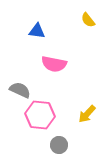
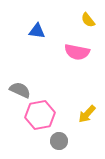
pink semicircle: moved 23 px right, 12 px up
pink hexagon: rotated 16 degrees counterclockwise
gray circle: moved 4 px up
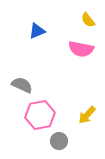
blue triangle: rotated 30 degrees counterclockwise
pink semicircle: moved 4 px right, 3 px up
gray semicircle: moved 2 px right, 5 px up
yellow arrow: moved 1 px down
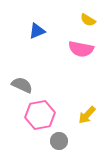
yellow semicircle: rotated 21 degrees counterclockwise
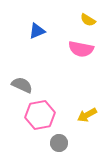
yellow arrow: rotated 18 degrees clockwise
gray circle: moved 2 px down
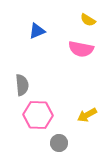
gray semicircle: rotated 60 degrees clockwise
pink hexagon: moved 2 px left; rotated 12 degrees clockwise
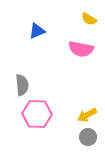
yellow semicircle: moved 1 px right, 1 px up
pink hexagon: moved 1 px left, 1 px up
gray circle: moved 29 px right, 6 px up
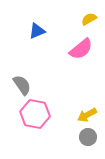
yellow semicircle: rotated 119 degrees clockwise
pink semicircle: rotated 50 degrees counterclockwise
gray semicircle: rotated 30 degrees counterclockwise
pink hexagon: moved 2 px left; rotated 8 degrees clockwise
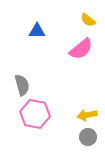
yellow semicircle: moved 1 px left, 1 px down; rotated 112 degrees counterclockwise
blue triangle: rotated 24 degrees clockwise
gray semicircle: rotated 20 degrees clockwise
yellow arrow: rotated 18 degrees clockwise
